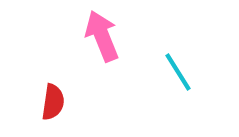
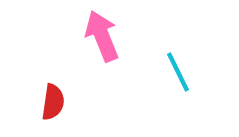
cyan line: rotated 6 degrees clockwise
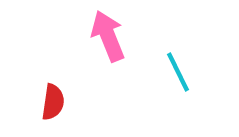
pink arrow: moved 6 px right
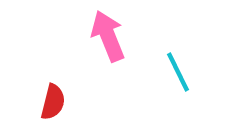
red semicircle: rotated 6 degrees clockwise
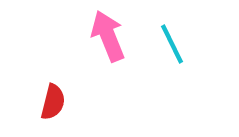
cyan line: moved 6 px left, 28 px up
